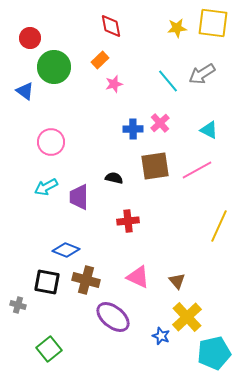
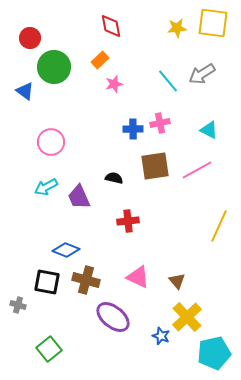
pink cross: rotated 30 degrees clockwise
purple trapezoid: rotated 24 degrees counterclockwise
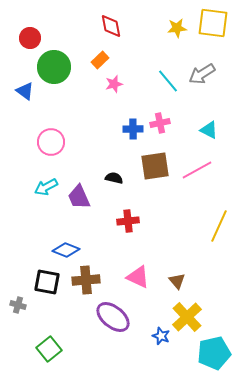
brown cross: rotated 20 degrees counterclockwise
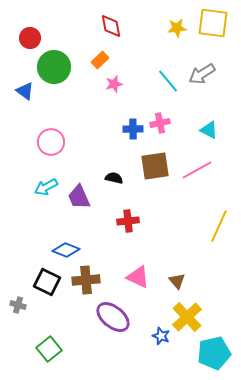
black square: rotated 16 degrees clockwise
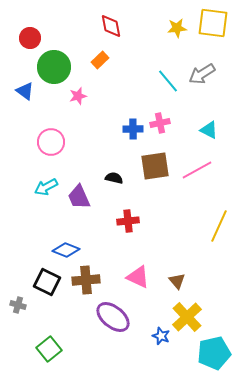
pink star: moved 36 px left, 12 px down
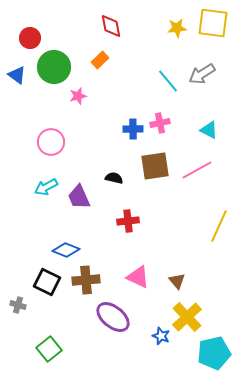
blue triangle: moved 8 px left, 16 px up
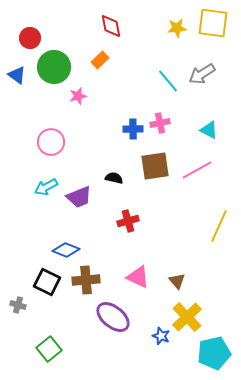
purple trapezoid: rotated 88 degrees counterclockwise
red cross: rotated 10 degrees counterclockwise
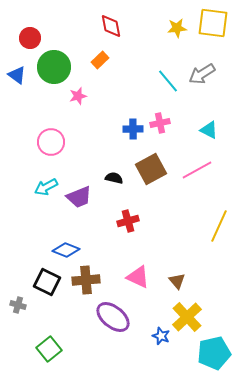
brown square: moved 4 px left, 3 px down; rotated 20 degrees counterclockwise
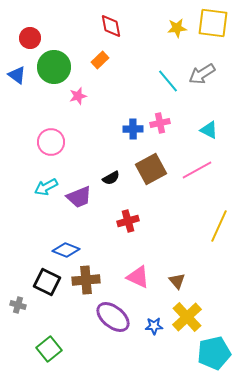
black semicircle: moved 3 px left; rotated 138 degrees clockwise
blue star: moved 7 px left, 10 px up; rotated 24 degrees counterclockwise
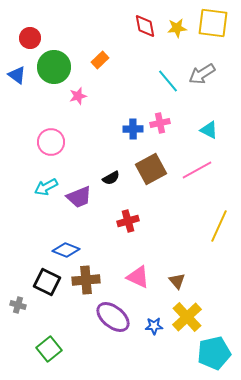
red diamond: moved 34 px right
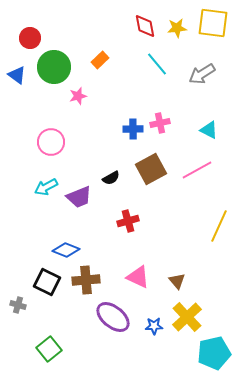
cyan line: moved 11 px left, 17 px up
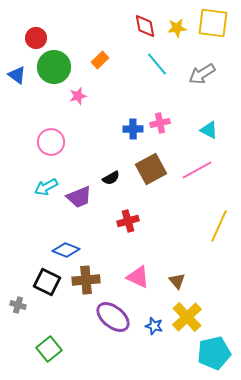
red circle: moved 6 px right
blue star: rotated 18 degrees clockwise
